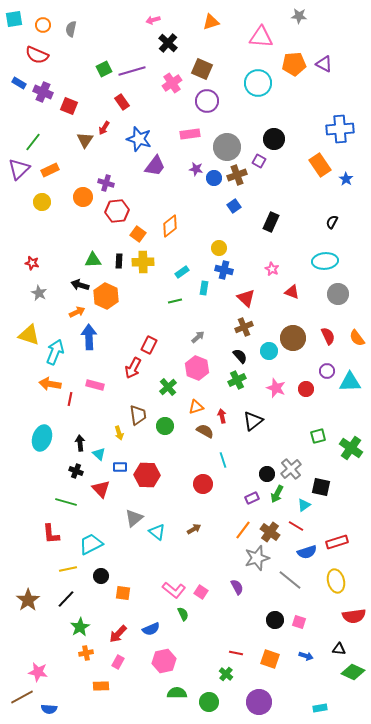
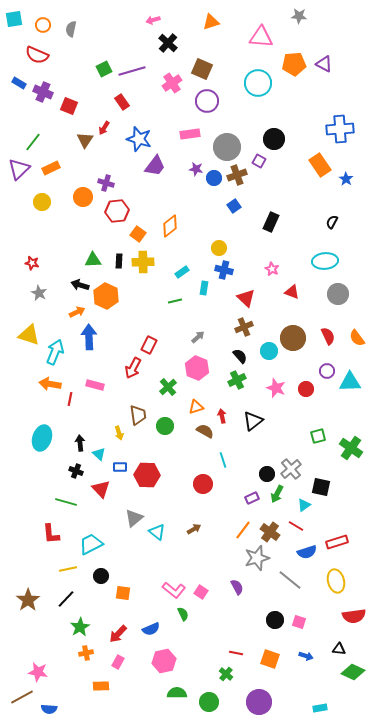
orange rectangle at (50, 170): moved 1 px right, 2 px up
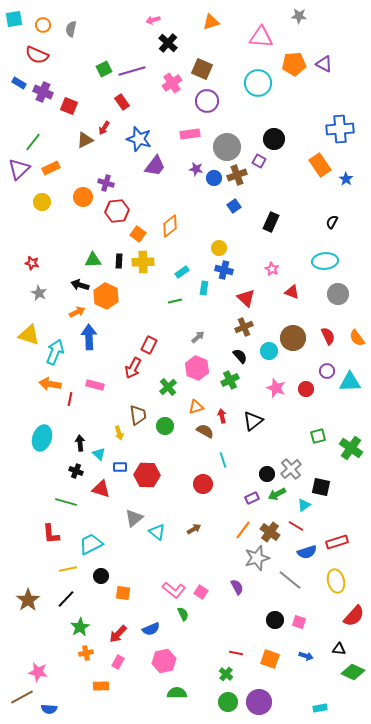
brown triangle at (85, 140): rotated 30 degrees clockwise
green cross at (237, 380): moved 7 px left
red triangle at (101, 489): rotated 30 degrees counterclockwise
green arrow at (277, 494): rotated 36 degrees clockwise
red semicircle at (354, 616): rotated 40 degrees counterclockwise
green circle at (209, 702): moved 19 px right
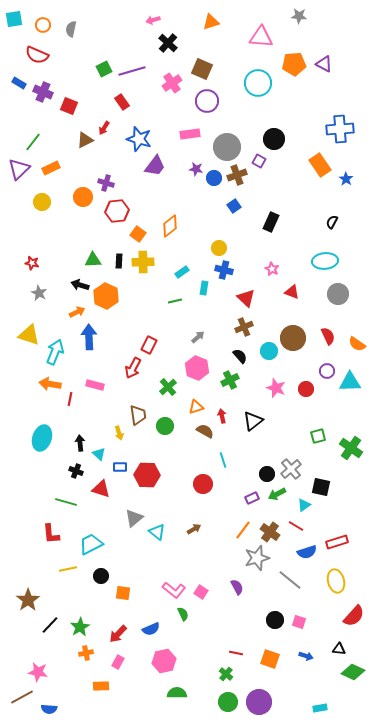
orange semicircle at (357, 338): moved 6 px down; rotated 18 degrees counterclockwise
black line at (66, 599): moved 16 px left, 26 px down
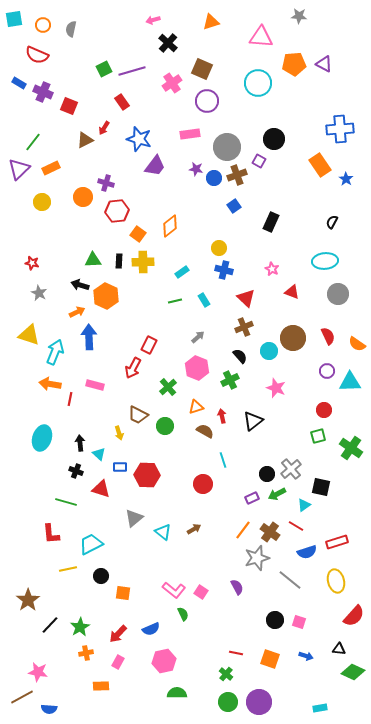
cyan rectangle at (204, 288): moved 12 px down; rotated 40 degrees counterclockwise
red circle at (306, 389): moved 18 px right, 21 px down
brown trapezoid at (138, 415): rotated 125 degrees clockwise
cyan triangle at (157, 532): moved 6 px right
